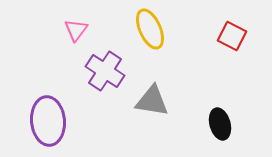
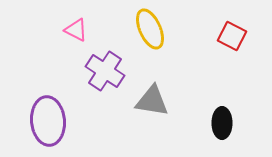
pink triangle: rotated 40 degrees counterclockwise
black ellipse: moved 2 px right, 1 px up; rotated 16 degrees clockwise
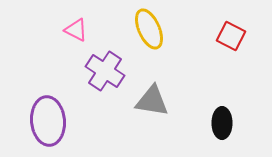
yellow ellipse: moved 1 px left
red square: moved 1 px left
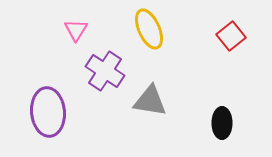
pink triangle: rotated 35 degrees clockwise
red square: rotated 24 degrees clockwise
gray triangle: moved 2 px left
purple ellipse: moved 9 px up
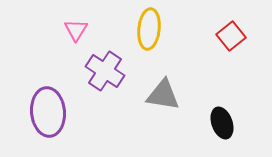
yellow ellipse: rotated 30 degrees clockwise
gray triangle: moved 13 px right, 6 px up
black ellipse: rotated 20 degrees counterclockwise
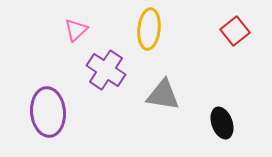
pink triangle: rotated 15 degrees clockwise
red square: moved 4 px right, 5 px up
purple cross: moved 1 px right, 1 px up
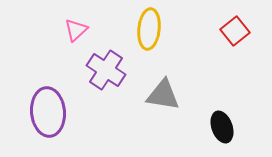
black ellipse: moved 4 px down
